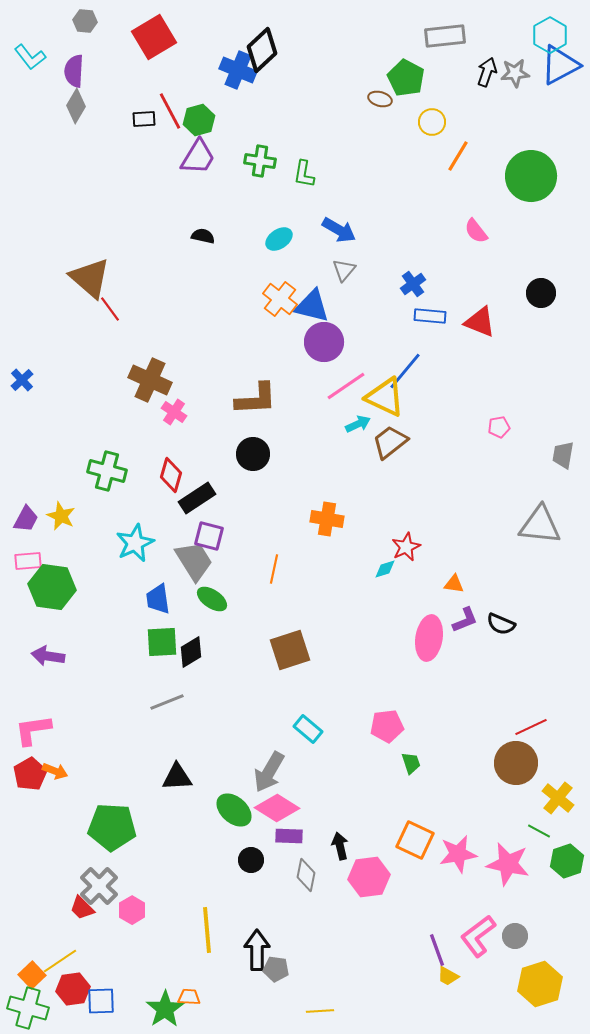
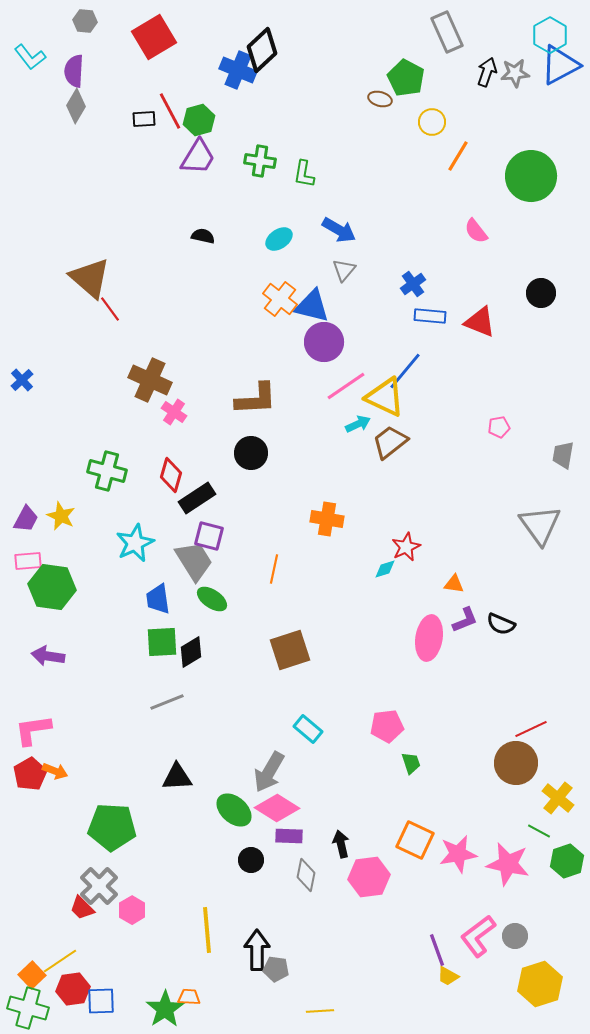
gray rectangle at (445, 36): moved 2 px right, 4 px up; rotated 72 degrees clockwise
black circle at (253, 454): moved 2 px left, 1 px up
gray triangle at (540, 525): rotated 48 degrees clockwise
red line at (531, 727): moved 2 px down
black arrow at (340, 846): moved 1 px right, 2 px up
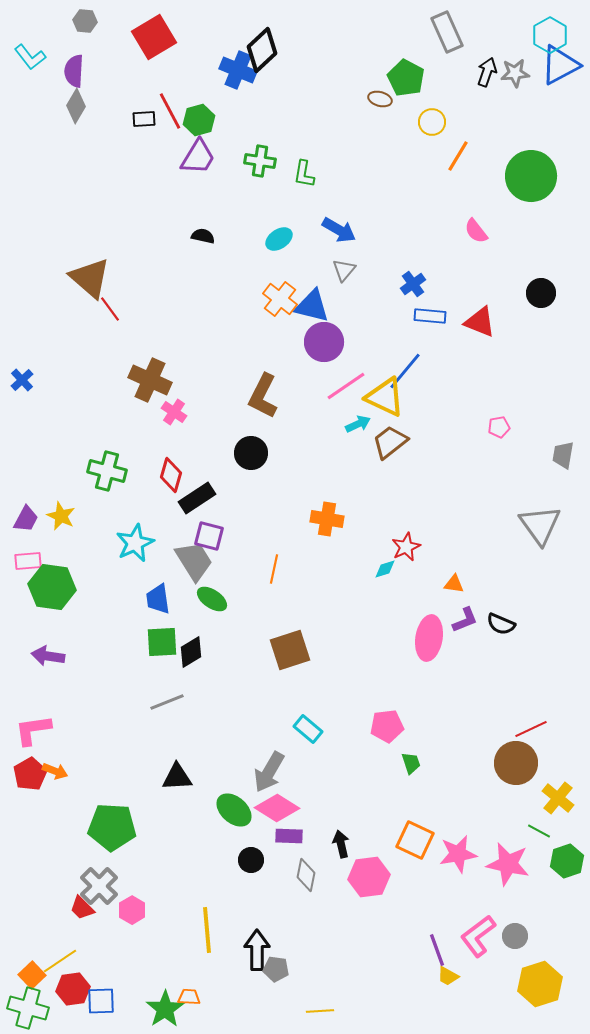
brown L-shape at (256, 399): moved 7 px right, 3 px up; rotated 120 degrees clockwise
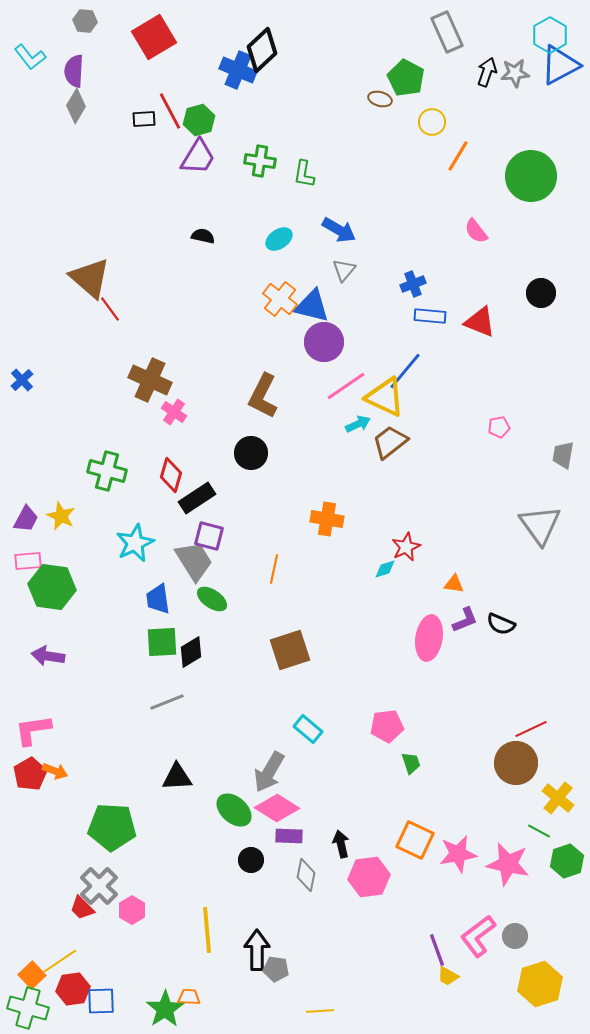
blue cross at (413, 284): rotated 15 degrees clockwise
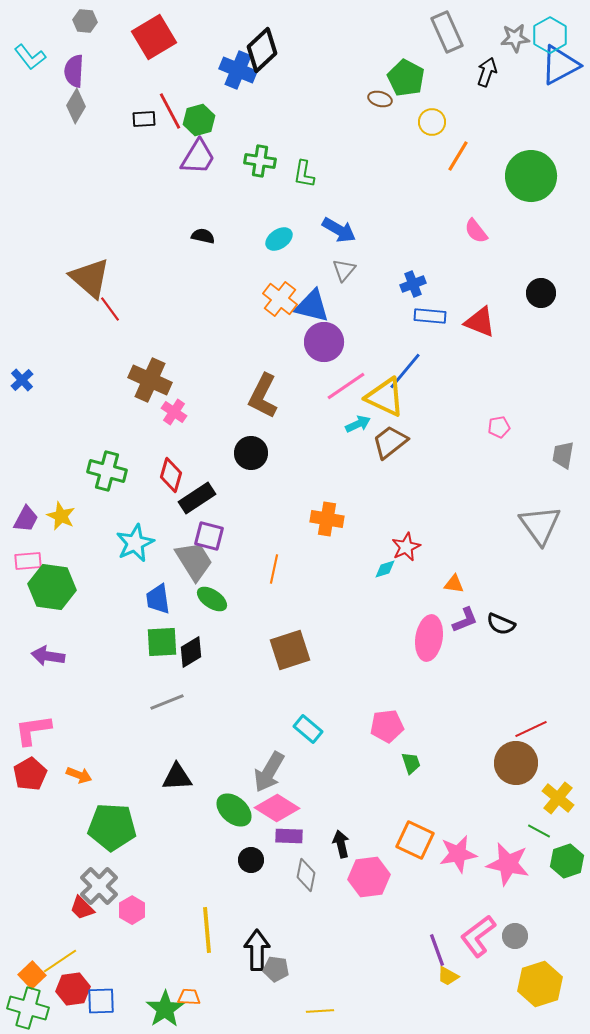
gray star at (515, 73): moved 35 px up
orange arrow at (55, 771): moved 24 px right, 4 px down
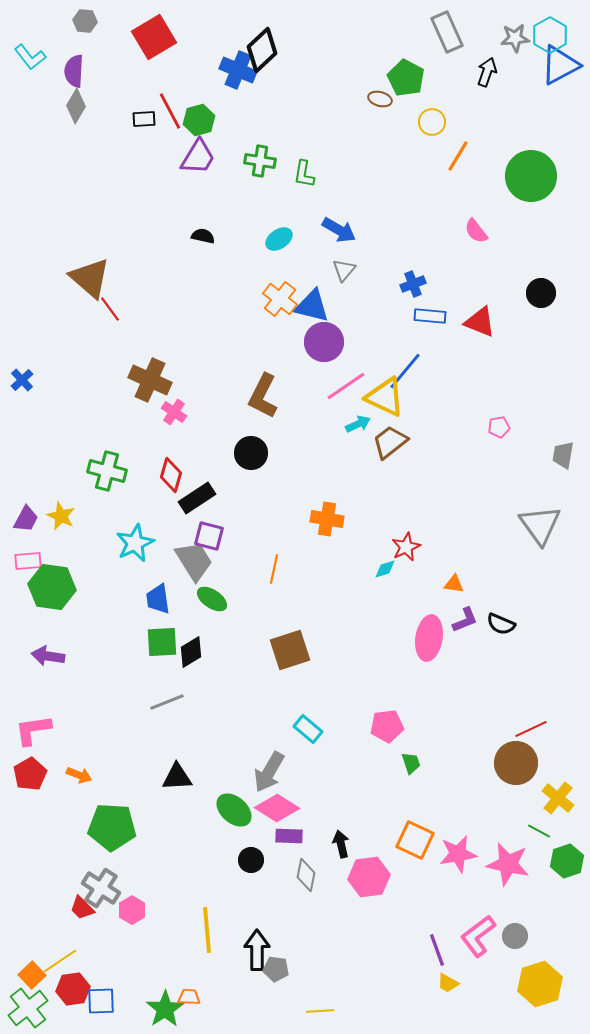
gray cross at (99, 886): moved 2 px right, 2 px down; rotated 12 degrees counterclockwise
yellow trapezoid at (448, 976): moved 7 px down
green cross at (28, 1008): rotated 36 degrees clockwise
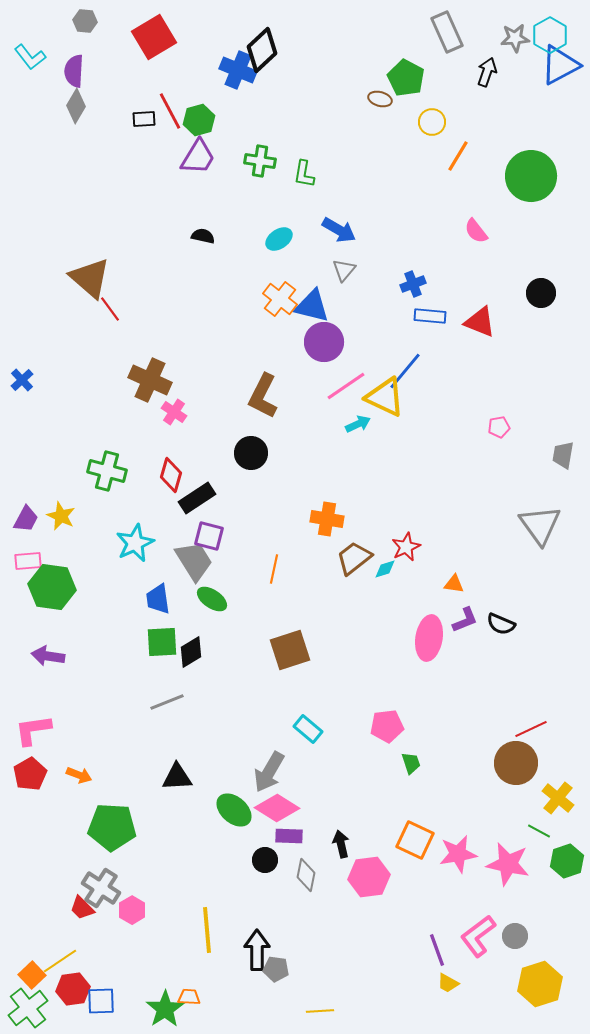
brown trapezoid at (390, 442): moved 36 px left, 116 px down
black circle at (251, 860): moved 14 px right
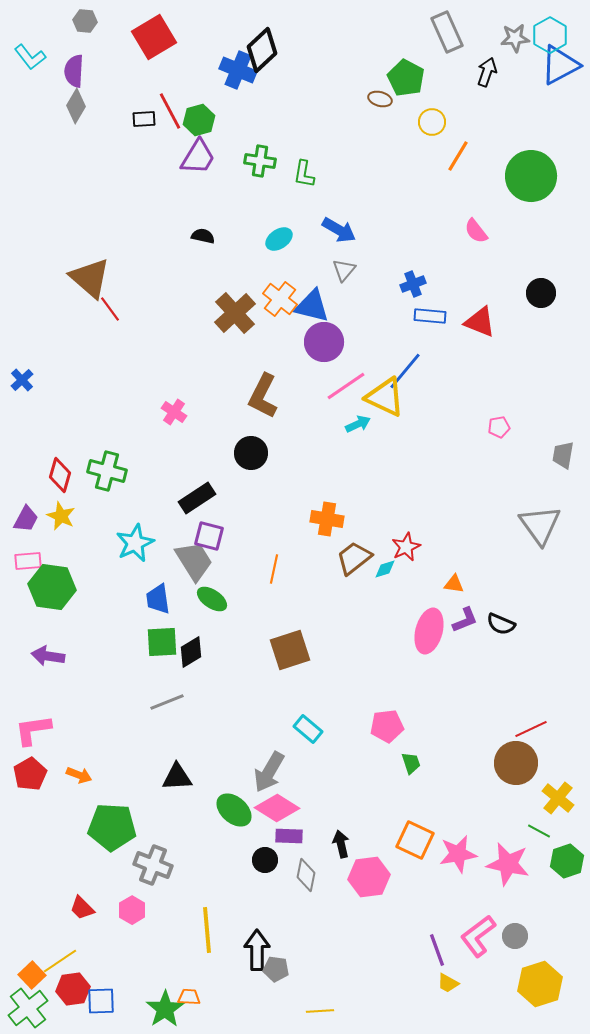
brown cross at (150, 380): moved 85 px right, 67 px up; rotated 24 degrees clockwise
red diamond at (171, 475): moved 111 px left
pink ellipse at (429, 638): moved 7 px up; rotated 6 degrees clockwise
gray cross at (101, 888): moved 52 px right, 23 px up; rotated 12 degrees counterclockwise
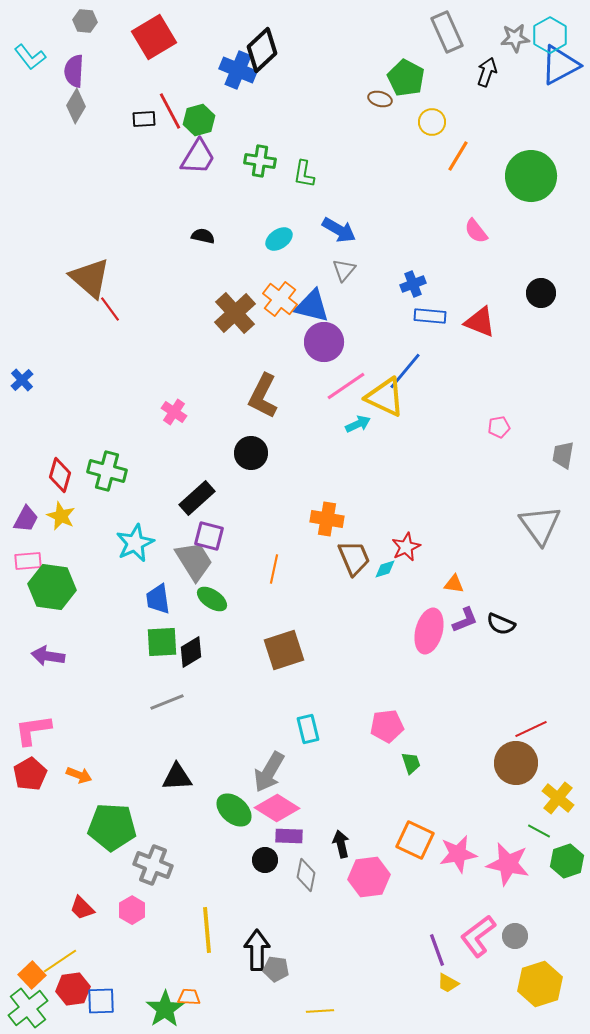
black rectangle at (197, 498): rotated 9 degrees counterclockwise
brown trapezoid at (354, 558): rotated 105 degrees clockwise
brown square at (290, 650): moved 6 px left
cyan rectangle at (308, 729): rotated 36 degrees clockwise
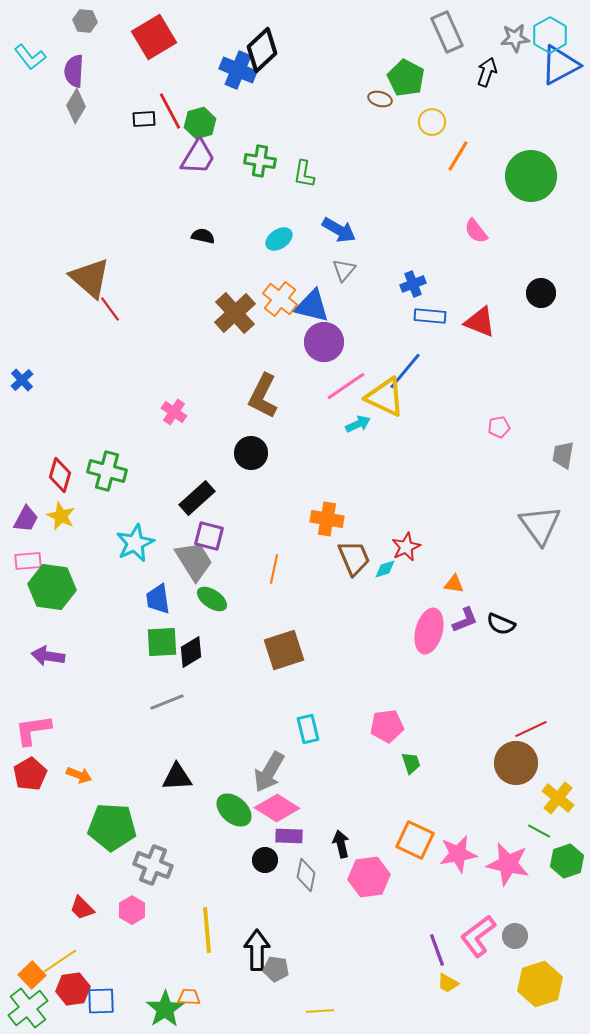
green hexagon at (199, 120): moved 1 px right, 3 px down
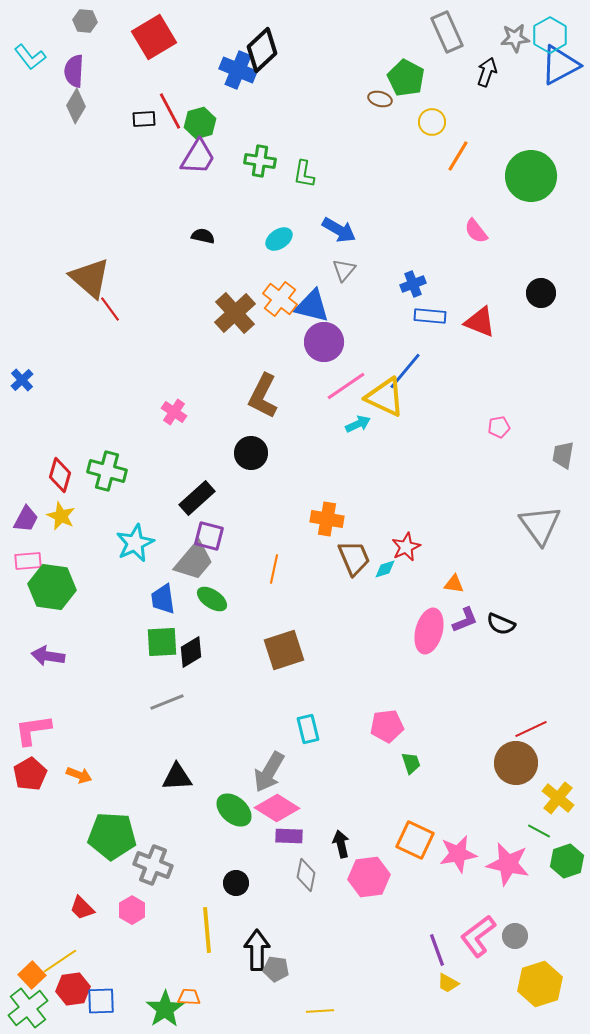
gray trapezoid at (194, 561): rotated 72 degrees clockwise
blue trapezoid at (158, 599): moved 5 px right
green pentagon at (112, 827): moved 9 px down
black circle at (265, 860): moved 29 px left, 23 px down
